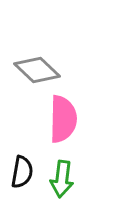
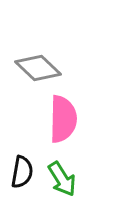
gray diamond: moved 1 px right, 2 px up
green arrow: rotated 39 degrees counterclockwise
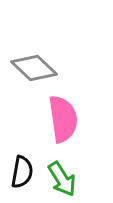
gray diamond: moved 4 px left
pink semicircle: rotated 9 degrees counterclockwise
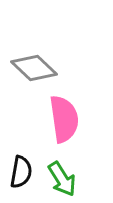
pink semicircle: moved 1 px right
black semicircle: moved 1 px left
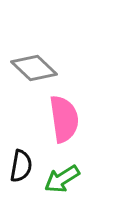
black semicircle: moved 6 px up
green arrow: rotated 90 degrees clockwise
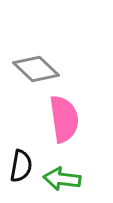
gray diamond: moved 2 px right, 1 px down
green arrow: rotated 39 degrees clockwise
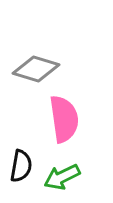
gray diamond: rotated 27 degrees counterclockwise
green arrow: moved 2 px up; rotated 33 degrees counterclockwise
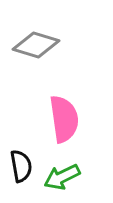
gray diamond: moved 24 px up
black semicircle: rotated 20 degrees counterclockwise
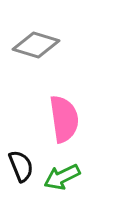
black semicircle: rotated 12 degrees counterclockwise
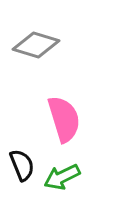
pink semicircle: rotated 9 degrees counterclockwise
black semicircle: moved 1 px right, 1 px up
